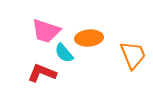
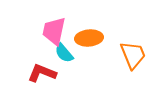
pink trapezoid: moved 8 px right; rotated 84 degrees clockwise
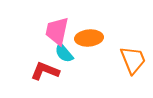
pink trapezoid: moved 3 px right
orange trapezoid: moved 5 px down
red L-shape: moved 3 px right, 2 px up
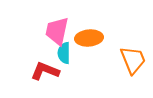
cyan semicircle: rotated 40 degrees clockwise
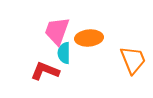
pink trapezoid: rotated 8 degrees clockwise
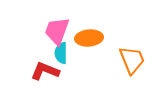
cyan semicircle: moved 3 px left
orange trapezoid: moved 1 px left
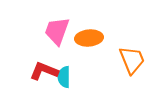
cyan semicircle: moved 3 px right, 24 px down
red L-shape: moved 1 px left
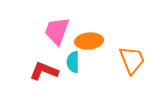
orange ellipse: moved 3 px down
cyan semicircle: moved 9 px right, 15 px up
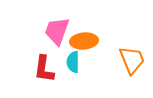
orange ellipse: moved 5 px left
red L-shape: moved 2 px up; rotated 104 degrees counterclockwise
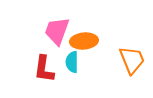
cyan semicircle: moved 1 px left
